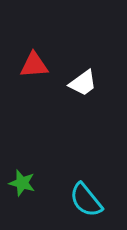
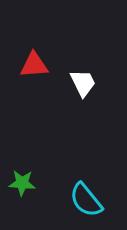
white trapezoid: rotated 80 degrees counterclockwise
green star: rotated 12 degrees counterclockwise
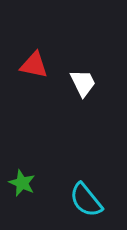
red triangle: rotated 16 degrees clockwise
green star: rotated 20 degrees clockwise
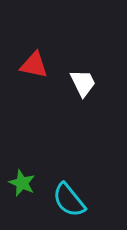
cyan semicircle: moved 17 px left
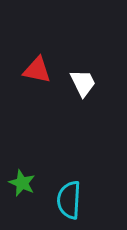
red triangle: moved 3 px right, 5 px down
cyan semicircle: rotated 42 degrees clockwise
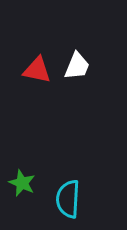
white trapezoid: moved 6 px left, 17 px up; rotated 48 degrees clockwise
cyan semicircle: moved 1 px left, 1 px up
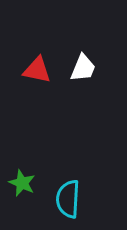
white trapezoid: moved 6 px right, 2 px down
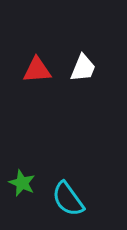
red triangle: rotated 16 degrees counterclockwise
cyan semicircle: rotated 39 degrees counterclockwise
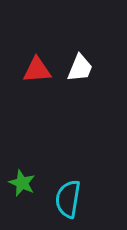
white trapezoid: moved 3 px left
cyan semicircle: rotated 45 degrees clockwise
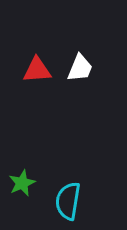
green star: rotated 24 degrees clockwise
cyan semicircle: moved 2 px down
